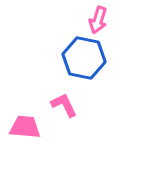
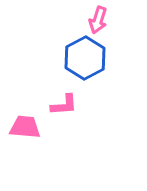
blue hexagon: moved 1 px right; rotated 21 degrees clockwise
pink L-shape: rotated 112 degrees clockwise
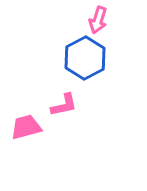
pink L-shape: rotated 8 degrees counterclockwise
pink trapezoid: moved 1 px right; rotated 20 degrees counterclockwise
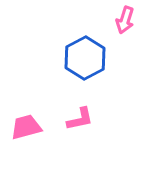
pink arrow: moved 27 px right
pink L-shape: moved 16 px right, 14 px down
